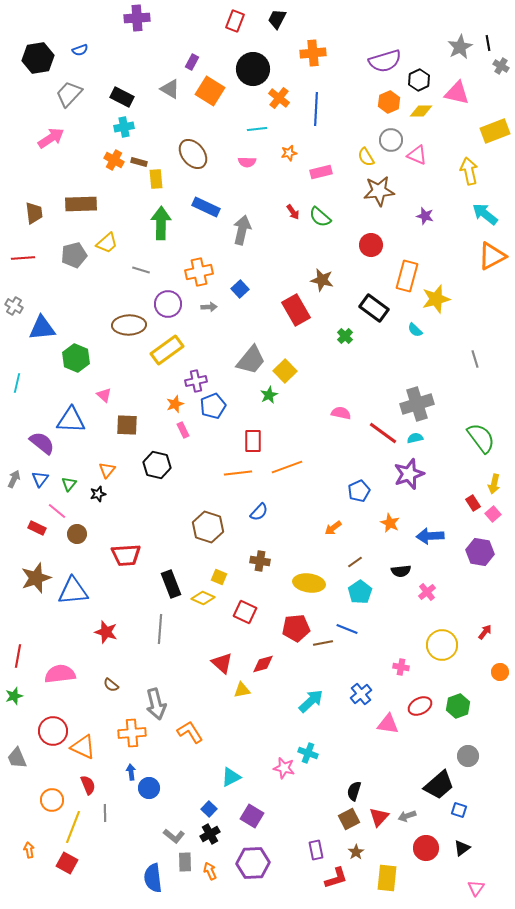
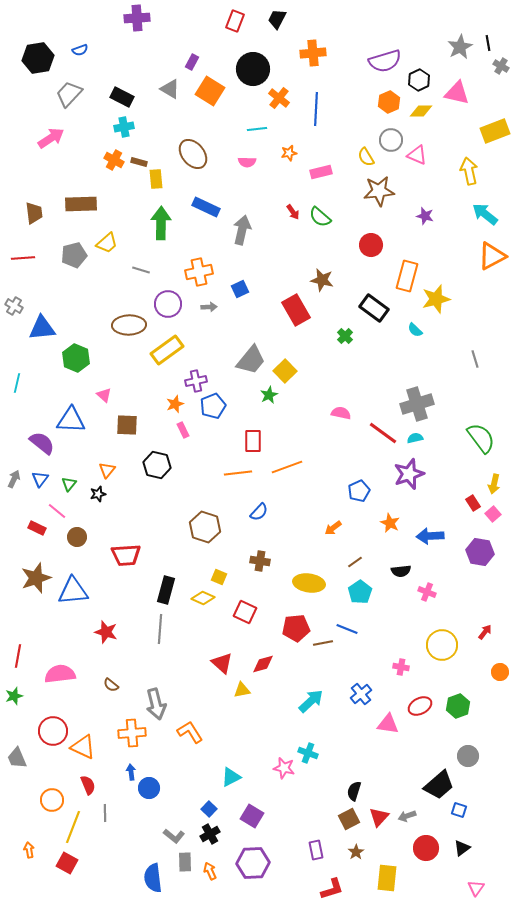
blue square at (240, 289): rotated 18 degrees clockwise
brown hexagon at (208, 527): moved 3 px left
brown circle at (77, 534): moved 3 px down
black rectangle at (171, 584): moved 5 px left, 6 px down; rotated 36 degrees clockwise
pink cross at (427, 592): rotated 30 degrees counterclockwise
red L-shape at (336, 878): moved 4 px left, 11 px down
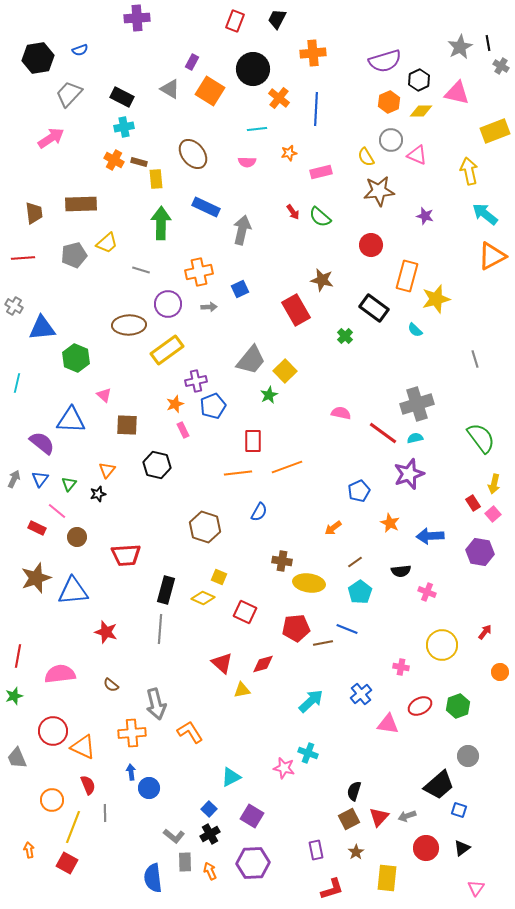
blue semicircle at (259, 512): rotated 12 degrees counterclockwise
brown cross at (260, 561): moved 22 px right
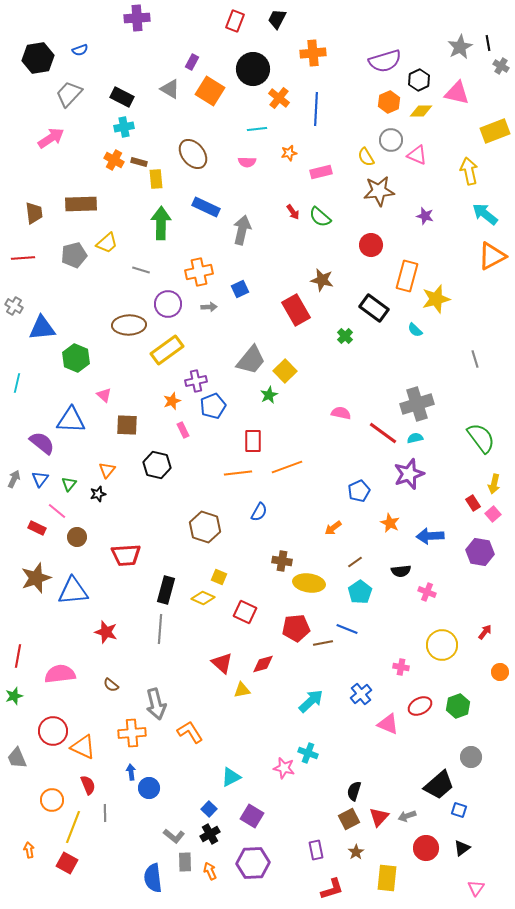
orange star at (175, 404): moved 3 px left, 3 px up
pink triangle at (388, 724): rotated 15 degrees clockwise
gray circle at (468, 756): moved 3 px right, 1 px down
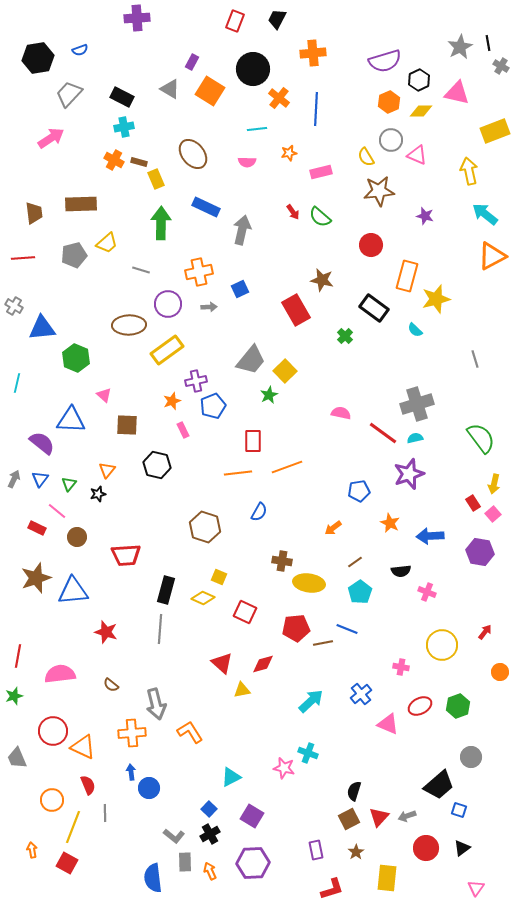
yellow rectangle at (156, 179): rotated 18 degrees counterclockwise
blue pentagon at (359, 491): rotated 15 degrees clockwise
orange arrow at (29, 850): moved 3 px right
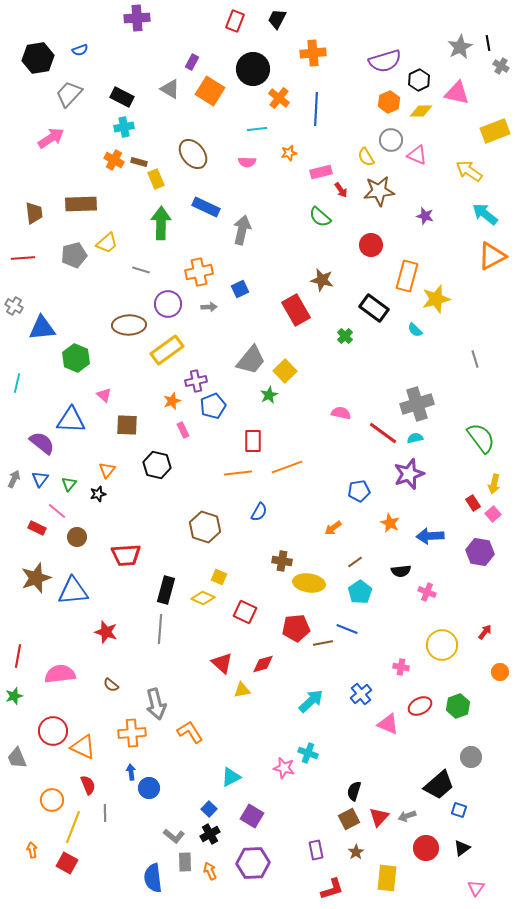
yellow arrow at (469, 171): rotated 44 degrees counterclockwise
red arrow at (293, 212): moved 48 px right, 22 px up
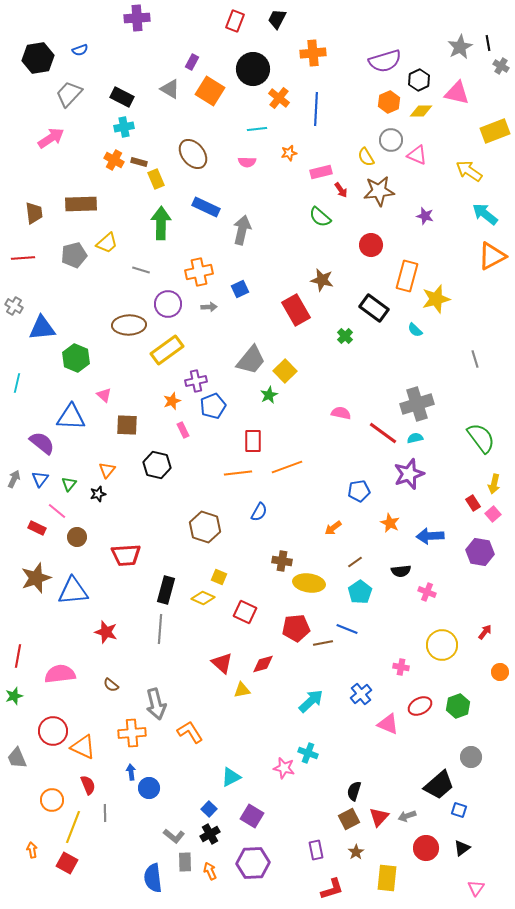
blue triangle at (71, 420): moved 3 px up
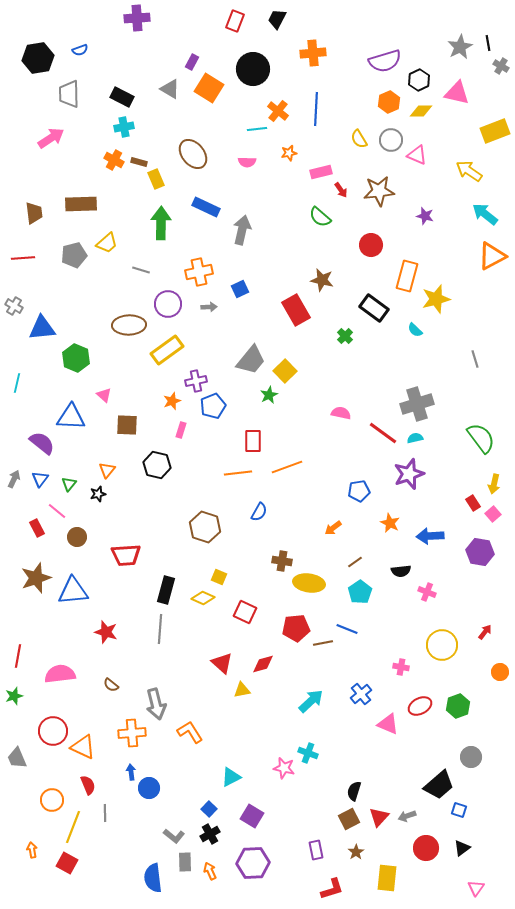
orange square at (210, 91): moved 1 px left, 3 px up
gray trapezoid at (69, 94): rotated 44 degrees counterclockwise
orange cross at (279, 98): moved 1 px left, 13 px down
yellow semicircle at (366, 157): moved 7 px left, 18 px up
pink rectangle at (183, 430): moved 2 px left; rotated 42 degrees clockwise
red rectangle at (37, 528): rotated 36 degrees clockwise
